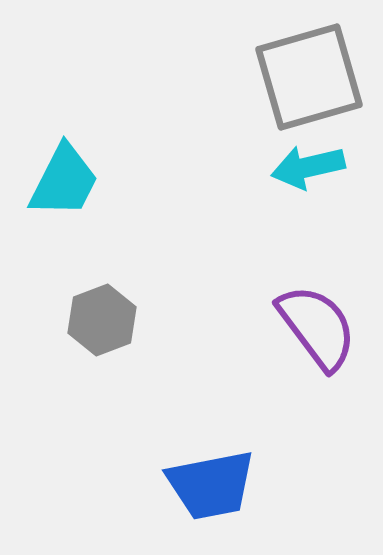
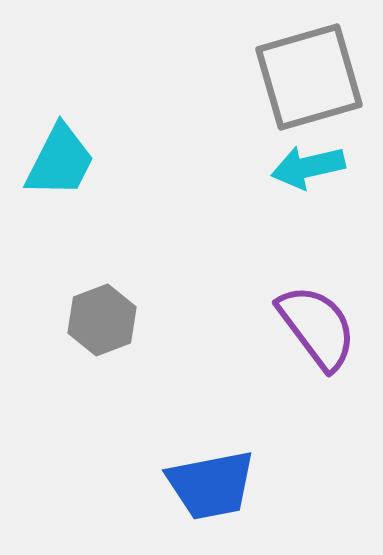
cyan trapezoid: moved 4 px left, 20 px up
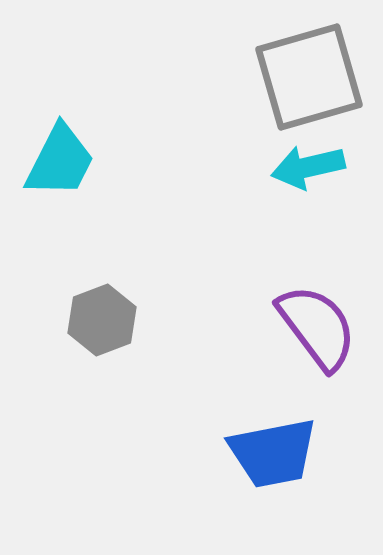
blue trapezoid: moved 62 px right, 32 px up
